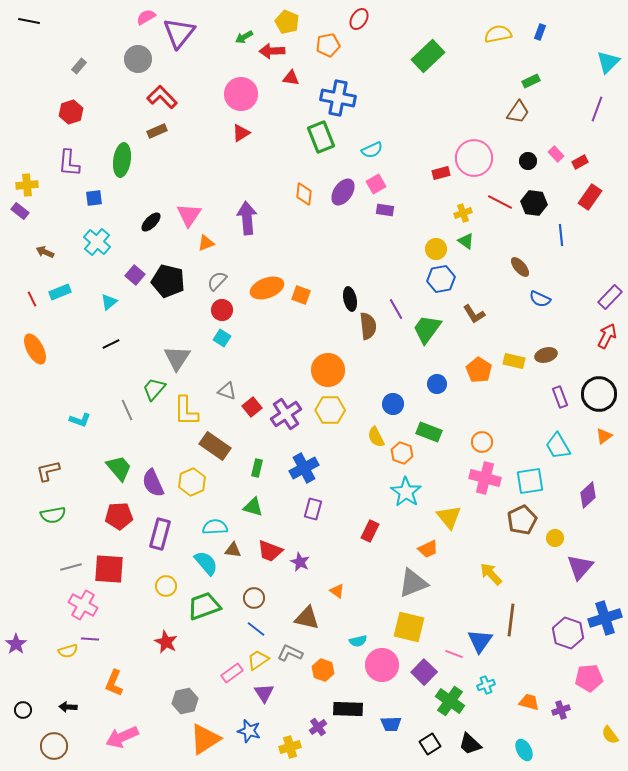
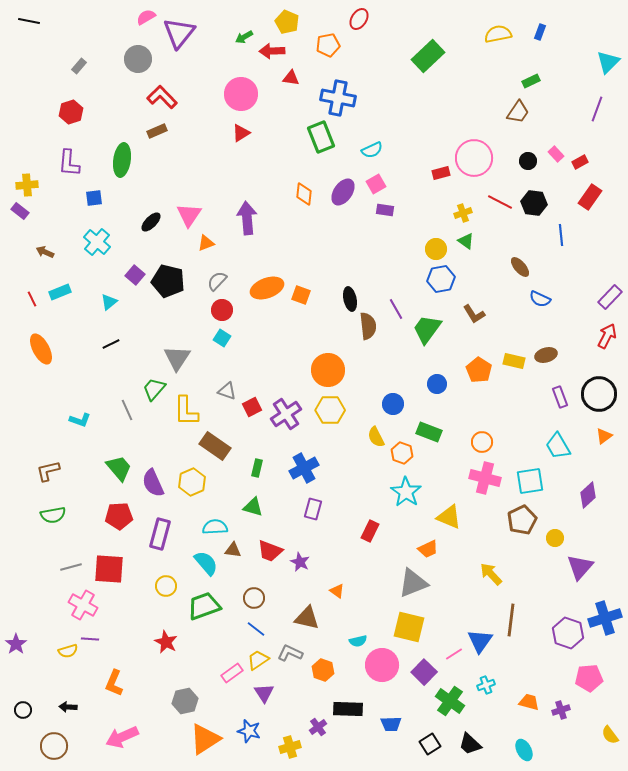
orange ellipse at (35, 349): moved 6 px right
red square at (252, 407): rotated 12 degrees clockwise
yellow triangle at (449, 517): rotated 28 degrees counterclockwise
pink line at (454, 654): rotated 54 degrees counterclockwise
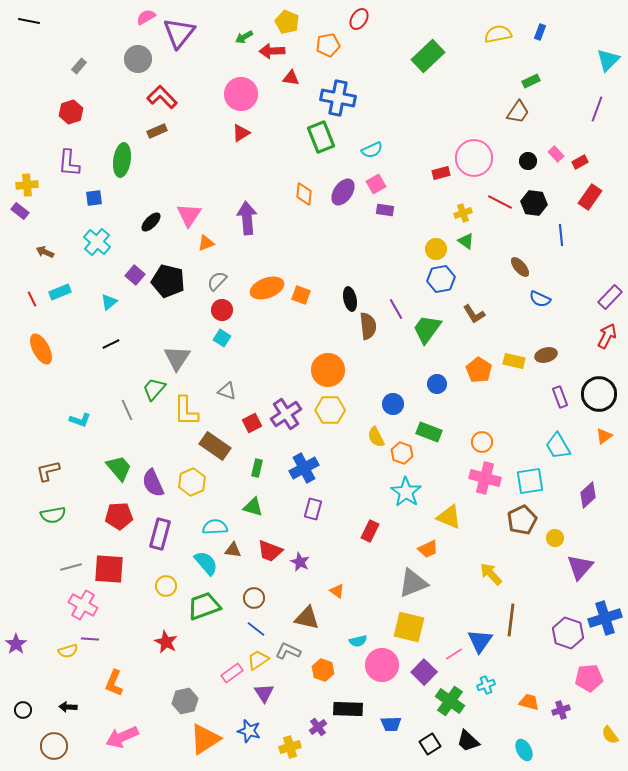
cyan triangle at (608, 62): moved 2 px up
red square at (252, 407): moved 16 px down
gray L-shape at (290, 653): moved 2 px left, 2 px up
black trapezoid at (470, 744): moved 2 px left, 3 px up
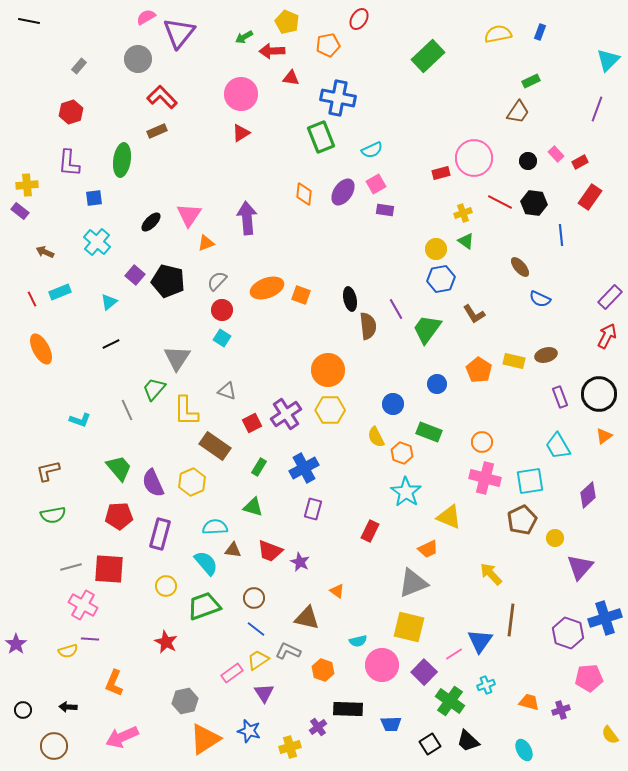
green rectangle at (257, 468): moved 2 px right, 1 px up; rotated 18 degrees clockwise
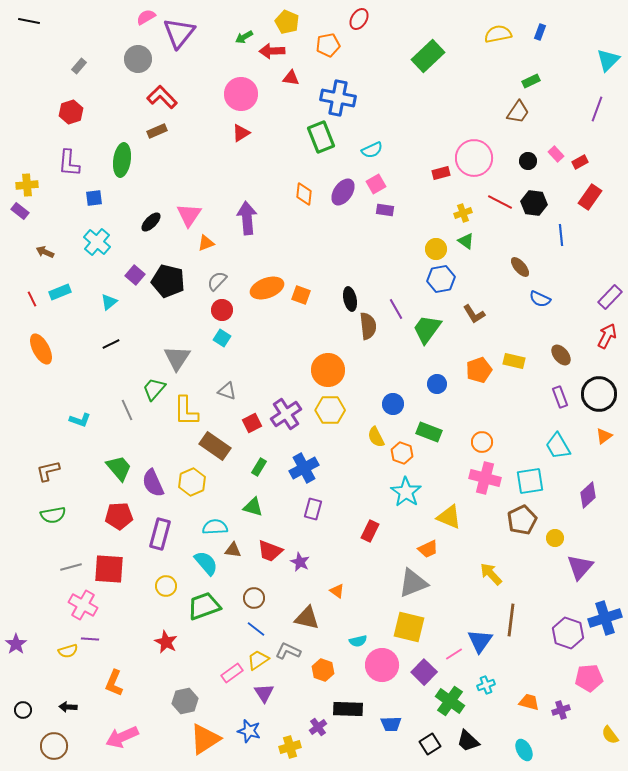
brown ellipse at (546, 355): moved 15 px right; rotated 65 degrees clockwise
orange pentagon at (479, 370): rotated 20 degrees clockwise
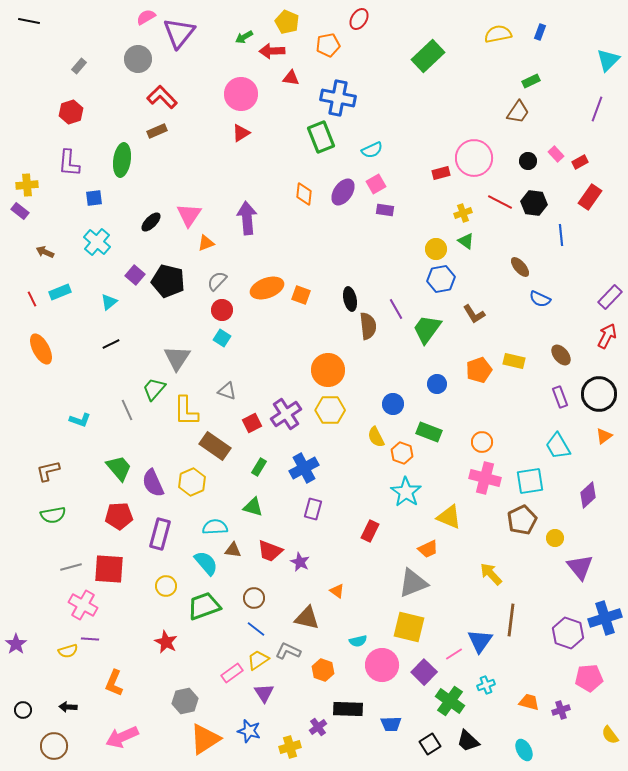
purple triangle at (580, 567): rotated 20 degrees counterclockwise
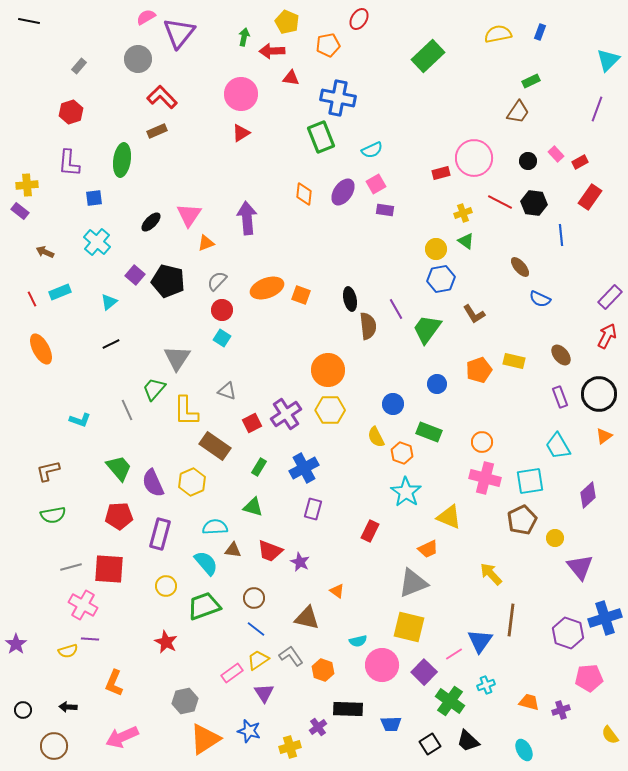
green arrow at (244, 37): rotated 132 degrees clockwise
gray L-shape at (288, 651): moved 3 px right, 5 px down; rotated 30 degrees clockwise
